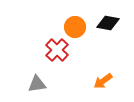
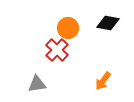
orange circle: moved 7 px left, 1 px down
orange arrow: rotated 18 degrees counterclockwise
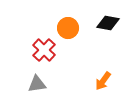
red cross: moved 13 px left
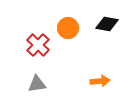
black diamond: moved 1 px left, 1 px down
red cross: moved 6 px left, 5 px up
orange arrow: moved 3 px left; rotated 132 degrees counterclockwise
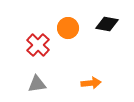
orange arrow: moved 9 px left, 2 px down
